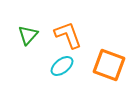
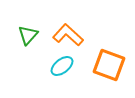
orange L-shape: rotated 28 degrees counterclockwise
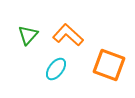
cyan ellipse: moved 6 px left, 3 px down; rotated 15 degrees counterclockwise
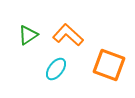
green triangle: rotated 15 degrees clockwise
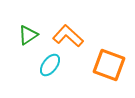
orange L-shape: moved 1 px down
cyan ellipse: moved 6 px left, 4 px up
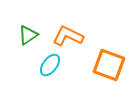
orange L-shape: rotated 16 degrees counterclockwise
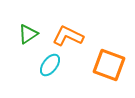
green triangle: moved 1 px up
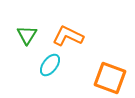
green triangle: moved 1 px left, 1 px down; rotated 25 degrees counterclockwise
orange square: moved 1 px right, 13 px down
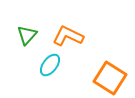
green triangle: rotated 10 degrees clockwise
orange square: rotated 12 degrees clockwise
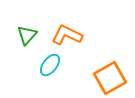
orange L-shape: moved 1 px left, 1 px up
orange square: rotated 28 degrees clockwise
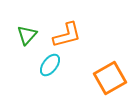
orange L-shape: rotated 140 degrees clockwise
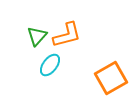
green triangle: moved 10 px right, 1 px down
orange square: moved 1 px right
